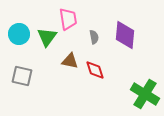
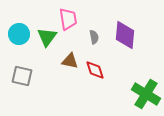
green cross: moved 1 px right
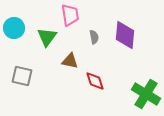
pink trapezoid: moved 2 px right, 4 px up
cyan circle: moved 5 px left, 6 px up
red diamond: moved 11 px down
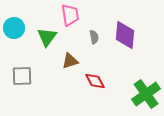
brown triangle: rotated 30 degrees counterclockwise
gray square: rotated 15 degrees counterclockwise
red diamond: rotated 10 degrees counterclockwise
green cross: rotated 24 degrees clockwise
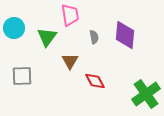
brown triangle: rotated 42 degrees counterclockwise
